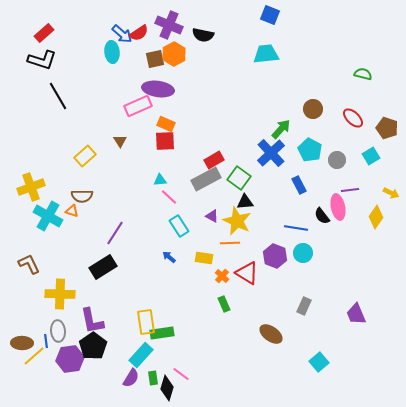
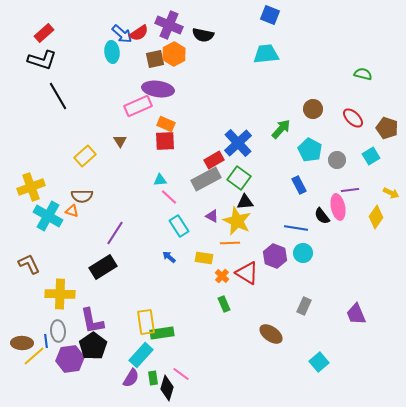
blue cross at (271, 153): moved 33 px left, 10 px up
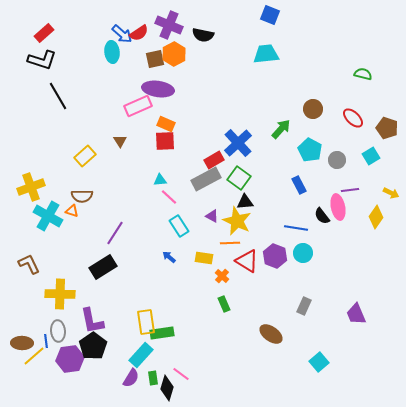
red triangle at (247, 273): moved 12 px up
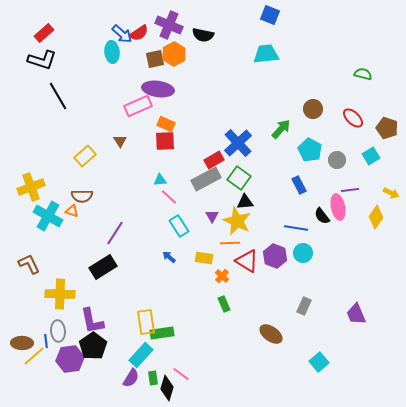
purple triangle at (212, 216): rotated 32 degrees clockwise
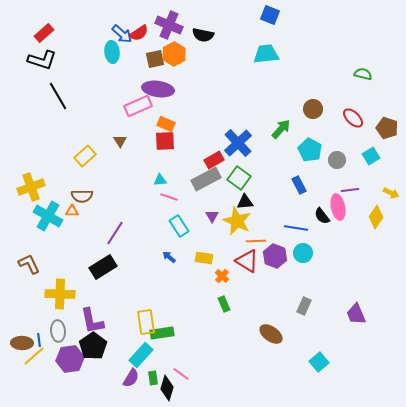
pink line at (169, 197): rotated 24 degrees counterclockwise
orange triangle at (72, 211): rotated 16 degrees counterclockwise
orange line at (230, 243): moved 26 px right, 2 px up
blue line at (46, 341): moved 7 px left, 1 px up
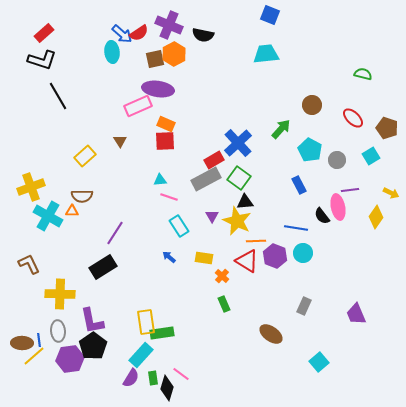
brown circle at (313, 109): moved 1 px left, 4 px up
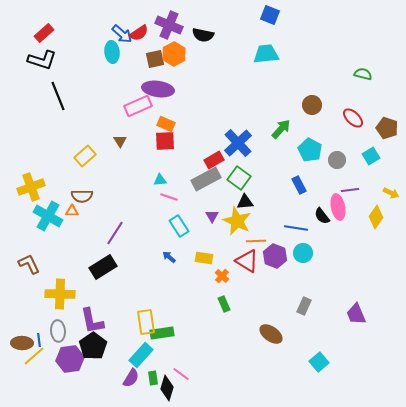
black line at (58, 96): rotated 8 degrees clockwise
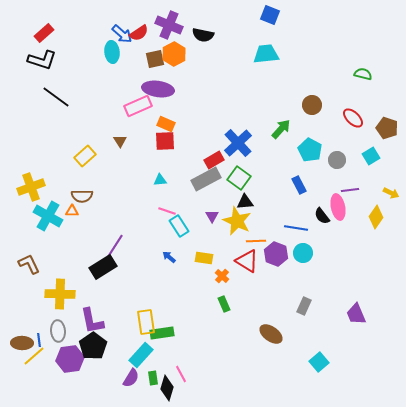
black line at (58, 96): moved 2 px left, 1 px down; rotated 32 degrees counterclockwise
pink line at (169, 197): moved 2 px left, 14 px down
purple line at (115, 233): moved 13 px down
purple hexagon at (275, 256): moved 1 px right, 2 px up
pink line at (181, 374): rotated 24 degrees clockwise
